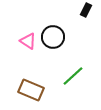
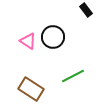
black rectangle: rotated 64 degrees counterclockwise
green line: rotated 15 degrees clockwise
brown rectangle: moved 1 px up; rotated 10 degrees clockwise
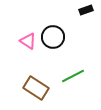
black rectangle: rotated 72 degrees counterclockwise
brown rectangle: moved 5 px right, 1 px up
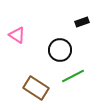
black rectangle: moved 4 px left, 12 px down
black circle: moved 7 px right, 13 px down
pink triangle: moved 11 px left, 6 px up
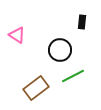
black rectangle: rotated 64 degrees counterclockwise
brown rectangle: rotated 70 degrees counterclockwise
